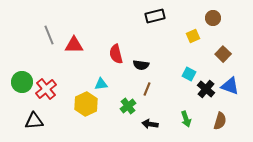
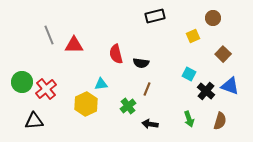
black semicircle: moved 2 px up
black cross: moved 2 px down
green arrow: moved 3 px right
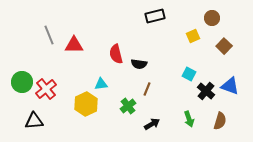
brown circle: moved 1 px left
brown square: moved 1 px right, 8 px up
black semicircle: moved 2 px left, 1 px down
black arrow: moved 2 px right; rotated 140 degrees clockwise
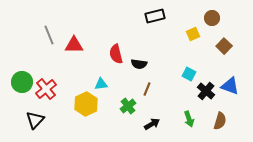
yellow square: moved 2 px up
black triangle: moved 1 px right, 1 px up; rotated 42 degrees counterclockwise
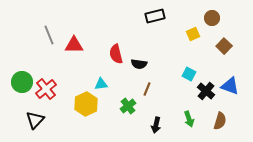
black arrow: moved 4 px right, 1 px down; rotated 133 degrees clockwise
